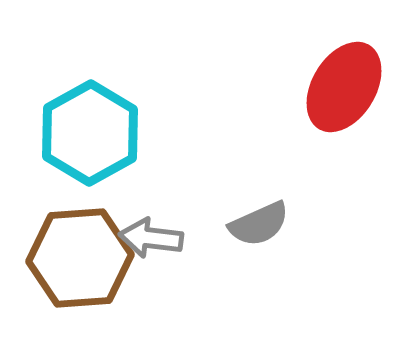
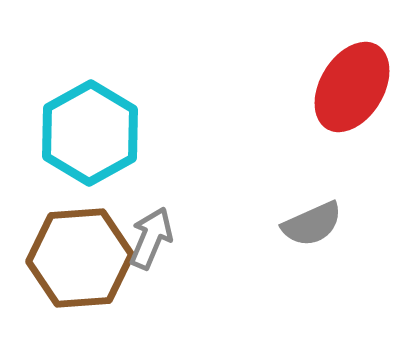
red ellipse: moved 8 px right
gray semicircle: moved 53 px right
gray arrow: rotated 106 degrees clockwise
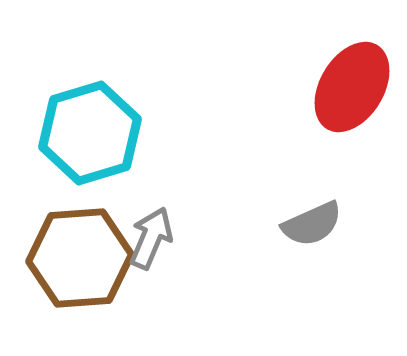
cyan hexagon: rotated 12 degrees clockwise
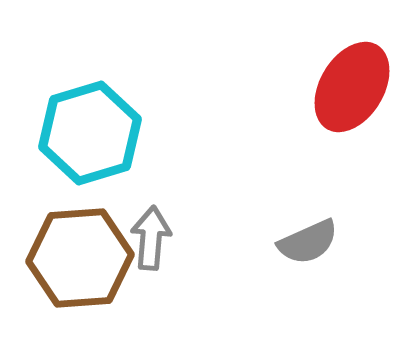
gray semicircle: moved 4 px left, 18 px down
gray arrow: rotated 18 degrees counterclockwise
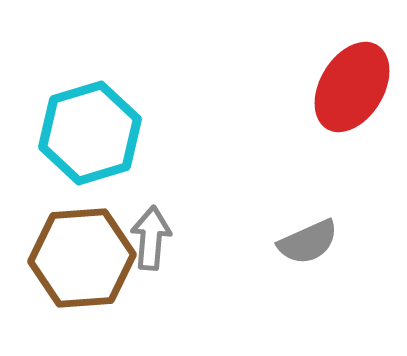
brown hexagon: moved 2 px right
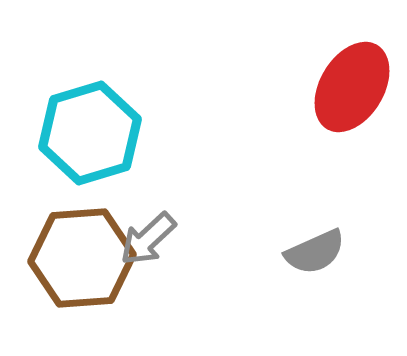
gray arrow: moved 3 px left, 1 px down; rotated 138 degrees counterclockwise
gray semicircle: moved 7 px right, 10 px down
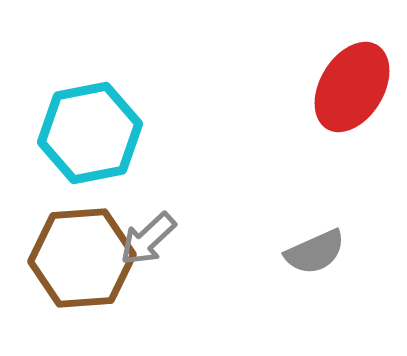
cyan hexagon: rotated 6 degrees clockwise
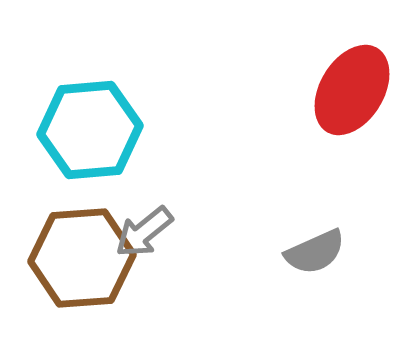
red ellipse: moved 3 px down
cyan hexagon: moved 3 px up; rotated 6 degrees clockwise
gray arrow: moved 4 px left, 7 px up; rotated 4 degrees clockwise
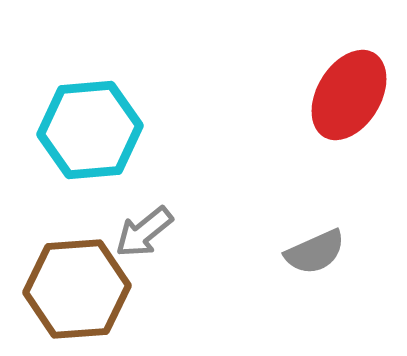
red ellipse: moved 3 px left, 5 px down
brown hexagon: moved 5 px left, 31 px down
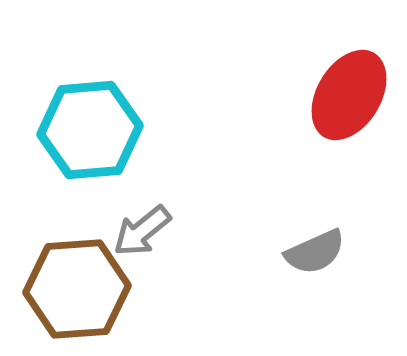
gray arrow: moved 2 px left, 1 px up
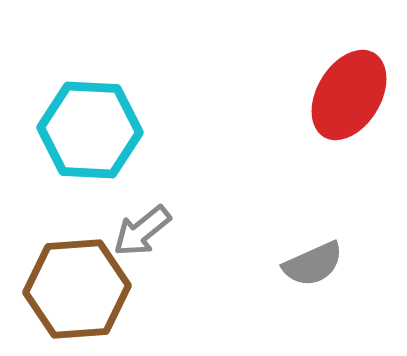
cyan hexagon: rotated 8 degrees clockwise
gray semicircle: moved 2 px left, 12 px down
